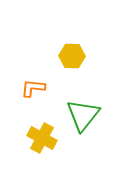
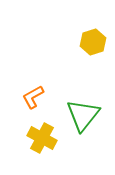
yellow hexagon: moved 21 px right, 14 px up; rotated 20 degrees counterclockwise
orange L-shape: moved 9 px down; rotated 35 degrees counterclockwise
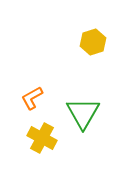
orange L-shape: moved 1 px left, 1 px down
green triangle: moved 2 px up; rotated 9 degrees counterclockwise
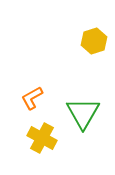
yellow hexagon: moved 1 px right, 1 px up
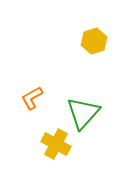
green triangle: rotated 12 degrees clockwise
yellow cross: moved 14 px right, 6 px down
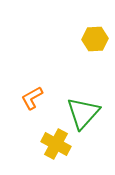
yellow hexagon: moved 1 px right, 2 px up; rotated 15 degrees clockwise
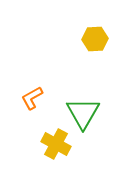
green triangle: rotated 12 degrees counterclockwise
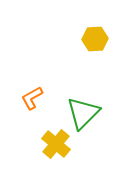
green triangle: rotated 15 degrees clockwise
yellow cross: rotated 12 degrees clockwise
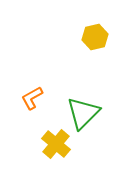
yellow hexagon: moved 2 px up; rotated 10 degrees counterclockwise
